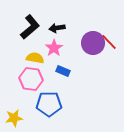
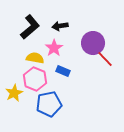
black arrow: moved 3 px right, 2 px up
red line: moved 4 px left, 17 px down
pink hexagon: moved 4 px right; rotated 15 degrees clockwise
blue pentagon: rotated 10 degrees counterclockwise
yellow star: moved 25 px up; rotated 18 degrees counterclockwise
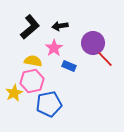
yellow semicircle: moved 2 px left, 3 px down
blue rectangle: moved 6 px right, 5 px up
pink hexagon: moved 3 px left, 2 px down; rotated 25 degrees clockwise
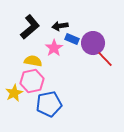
blue rectangle: moved 3 px right, 27 px up
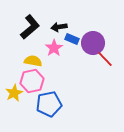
black arrow: moved 1 px left, 1 px down
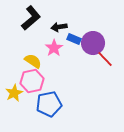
black L-shape: moved 1 px right, 9 px up
blue rectangle: moved 2 px right
yellow semicircle: rotated 24 degrees clockwise
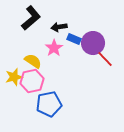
yellow star: moved 16 px up; rotated 12 degrees clockwise
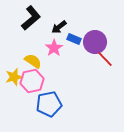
black arrow: rotated 28 degrees counterclockwise
purple circle: moved 2 px right, 1 px up
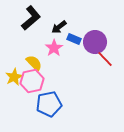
yellow semicircle: moved 1 px right, 2 px down; rotated 12 degrees clockwise
yellow star: rotated 12 degrees counterclockwise
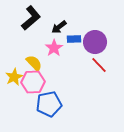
blue rectangle: rotated 24 degrees counterclockwise
red line: moved 6 px left, 6 px down
pink hexagon: moved 1 px right, 1 px down; rotated 10 degrees clockwise
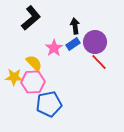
black arrow: moved 16 px right, 1 px up; rotated 119 degrees clockwise
blue rectangle: moved 1 px left, 5 px down; rotated 32 degrees counterclockwise
red line: moved 3 px up
yellow star: rotated 30 degrees clockwise
